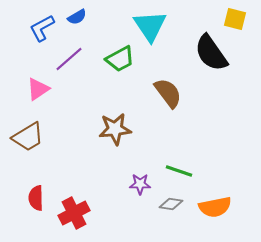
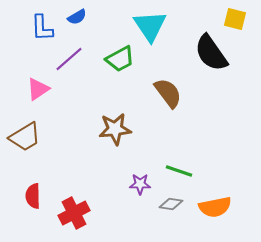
blue L-shape: rotated 64 degrees counterclockwise
brown trapezoid: moved 3 px left
red semicircle: moved 3 px left, 2 px up
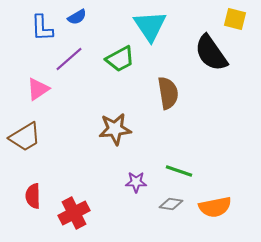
brown semicircle: rotated 28 degrees clockwise
purple star: moved 4 px left, 2 px up
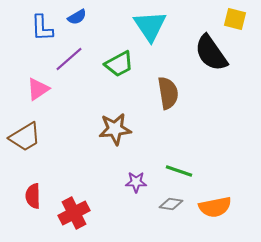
green trapezoid: moved 1 px left, 5 px down
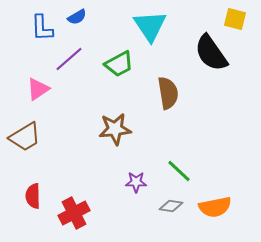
green line: rotated 24 degrees clockwise
gray diamond: moved 2 px down
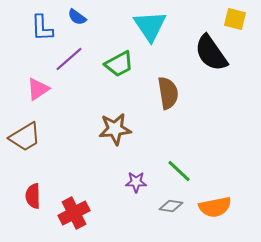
blue semicircle: rotated 66 degrees clockwise
